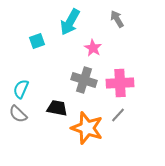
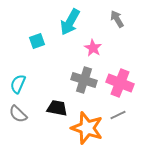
pink cross: rotated 24 degrees clockwise
cyan semicircle: moved 3 px left, 5 px up
gray line: rotated 21 degrees clockwise
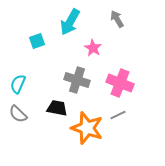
gray cross: moved 7 px left
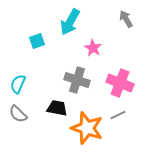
gray arrow: moved 9 px right
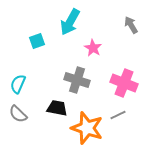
gray arrow: moved 5 px right, 6 px down
pink cross: moved 4 px right
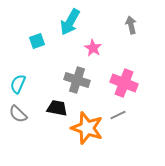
gray arrow: rotated 18 degrees clockwise
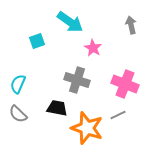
cyan arrow: rotated 84 degrees counterclockwise
pink cross: moved 1 px right, 1 px down
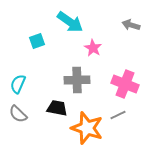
gray arrow: rotated 60 degrees counterclockwise
gray cross: rotated 20 degrees counterclockwise
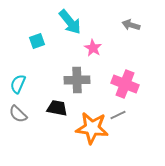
cyan arrow: rotated 16 degrees clockwise
orange star: moved 5 px right; rotated 12 degrees counterclockwise
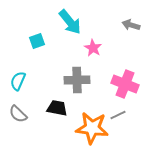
cyan semicircle: moved 3 px up
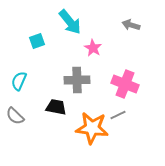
cyan semicircle: moved 1 px right
black trapezoid: moved 1 px left, 1 px up
gray semicircle: moved 3 px left, 2 px down
